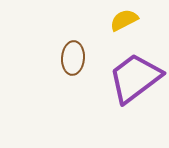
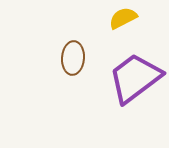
yellow semicircle: moved 1 px left, 2 px up
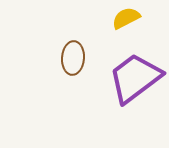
yellow semicircle: moved 3 px right
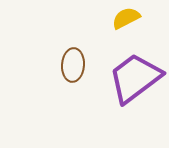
brown ellipse: moved 7 px down
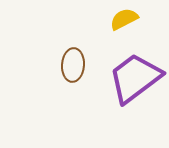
yellow semicircle: moved 2 px left, 1 px down
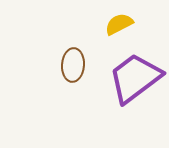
yellow semicircle: moved 5 px left, 5 px down
